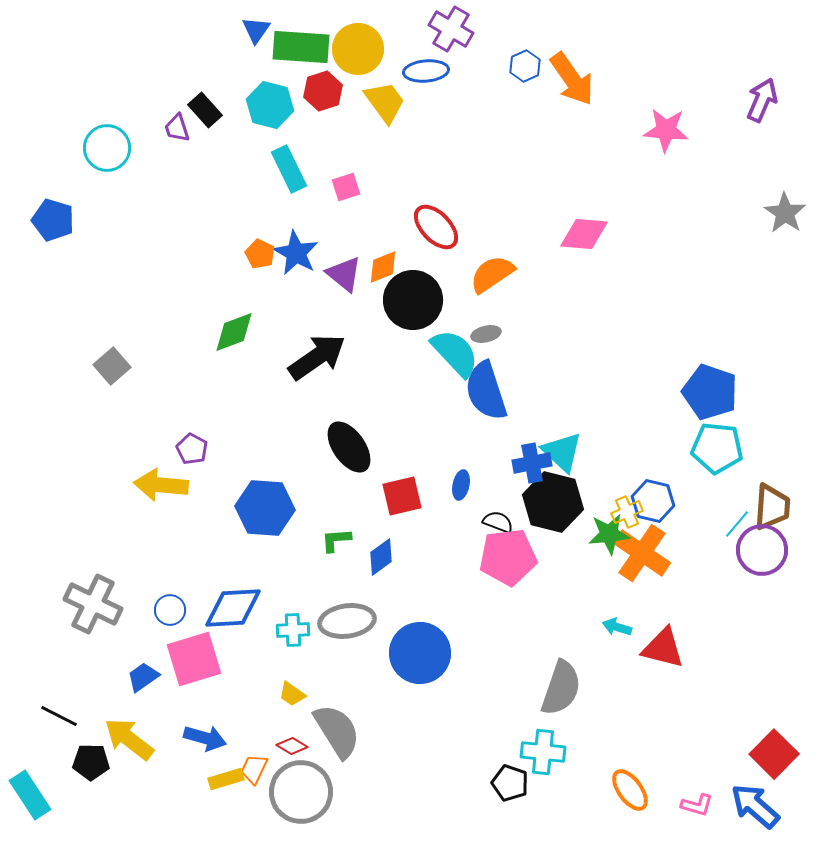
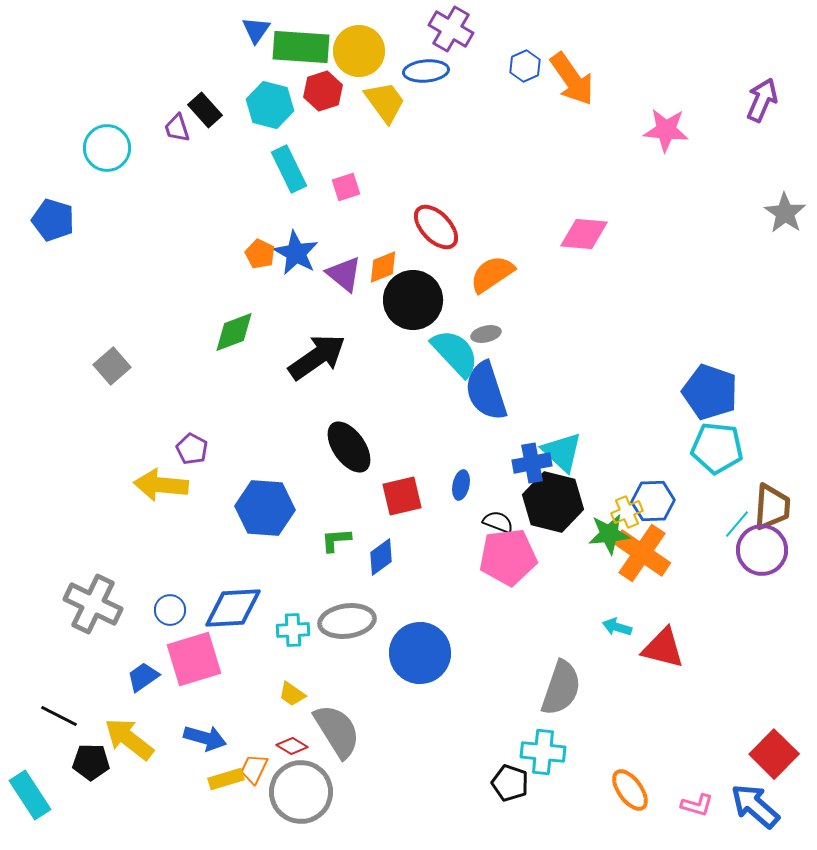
yellow circle at (358, 49): moved 1 px right, 2 px down
blue hexagon at (653, 501): rotated 15 degrees counterclockwise
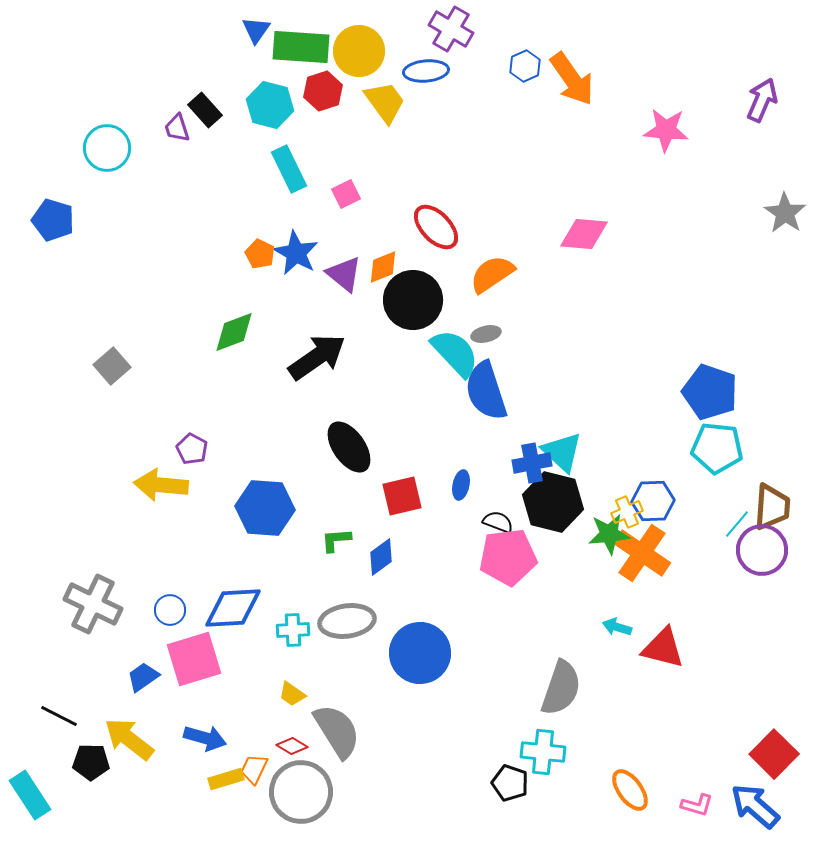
pink square at (346, 187): moved 7 px down; rotated 8 degrees counterclockwise
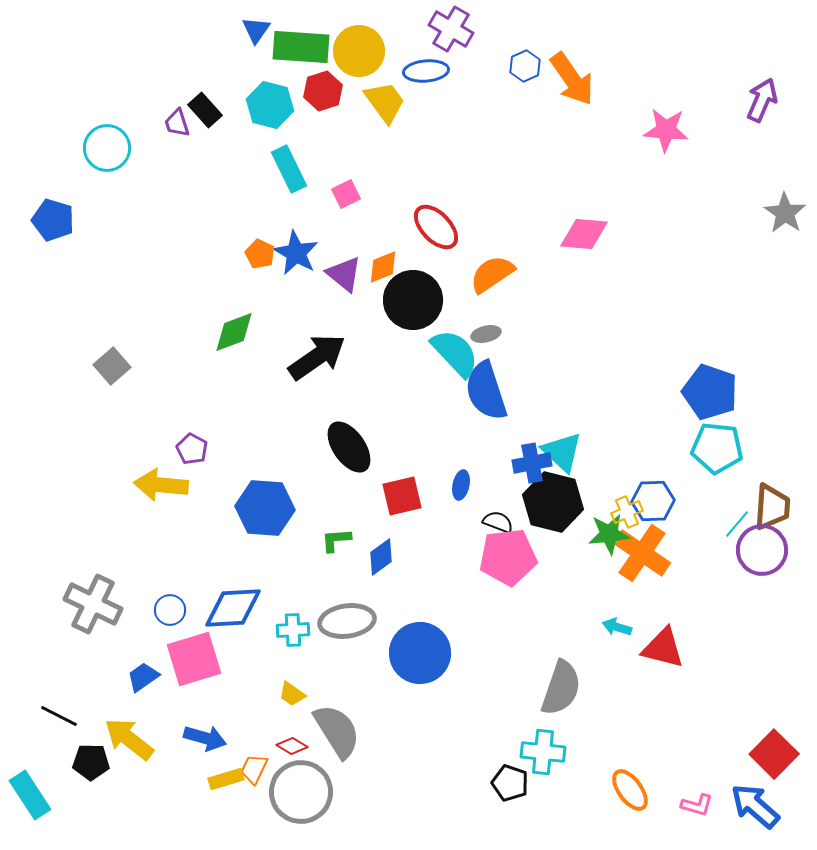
purple trapezoid at (177, 128): moved 5 px up
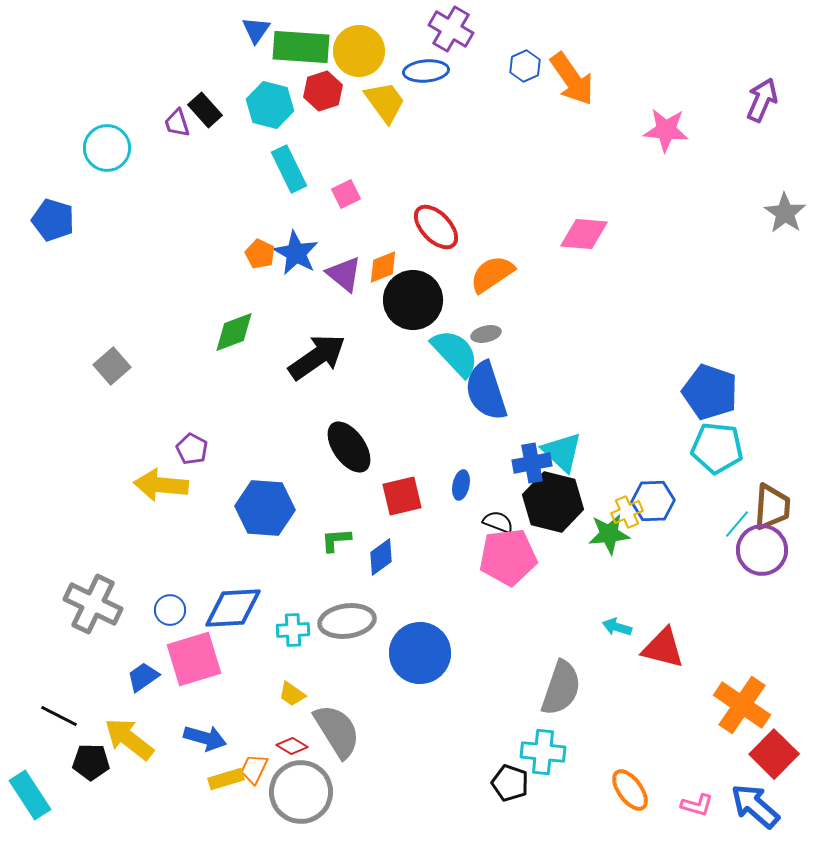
orange cross at (642, 553): moved 100 px right, 152 px down
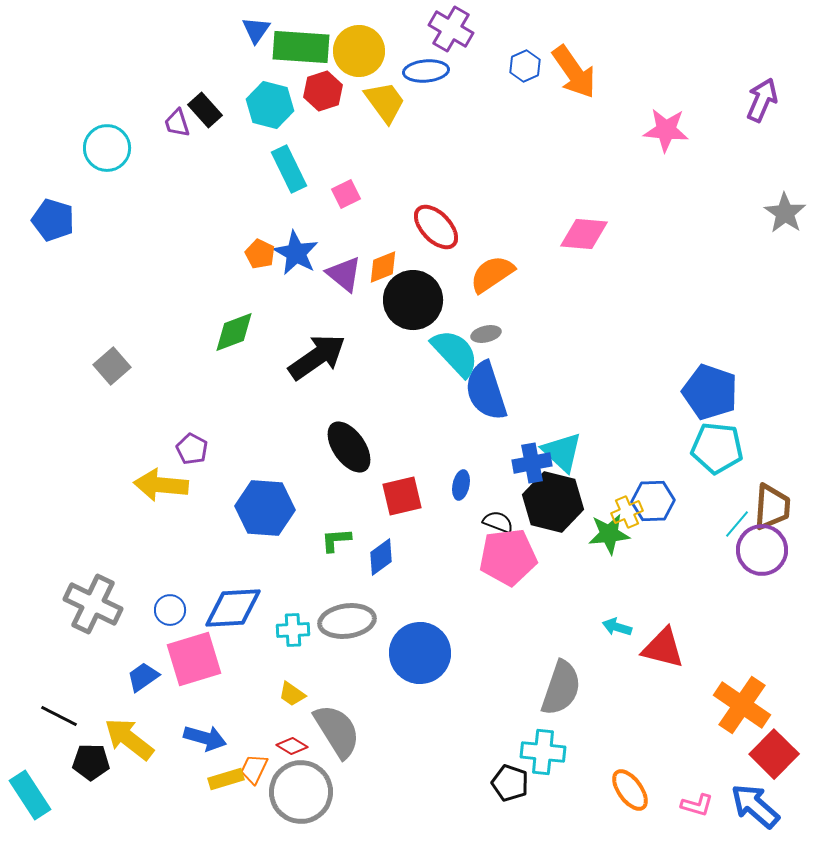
orange arrow at (572, 79): moved 2 px right, 7 px up
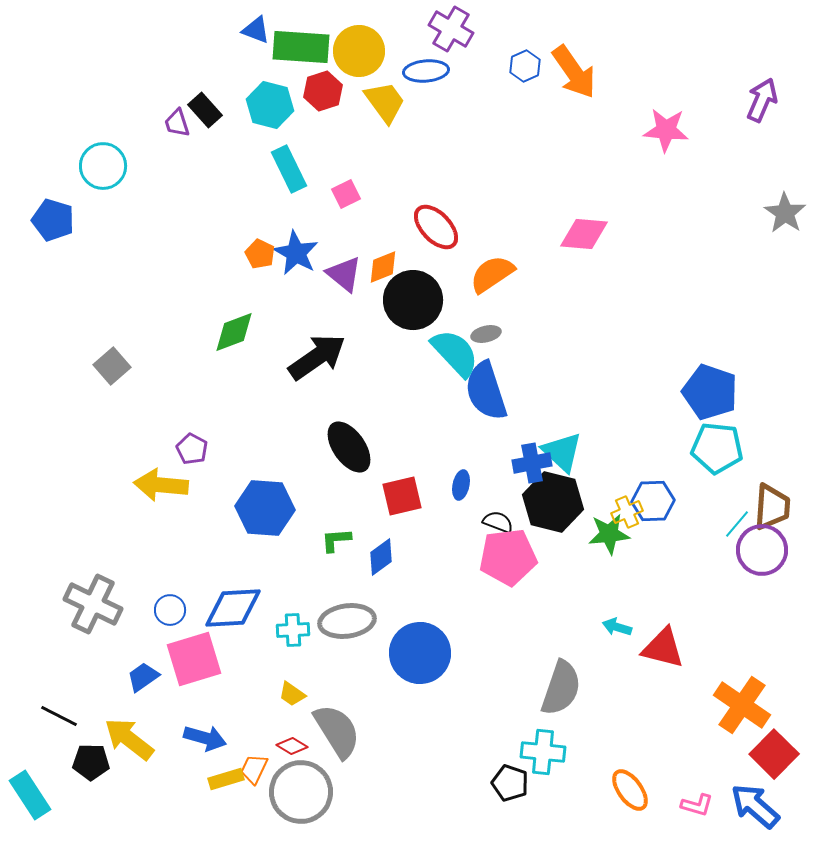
blue triangle at (256, 30): rotated 44 degrees counterclockwise
cyan circle at (107, 148): moved 4 px left, 18 px down
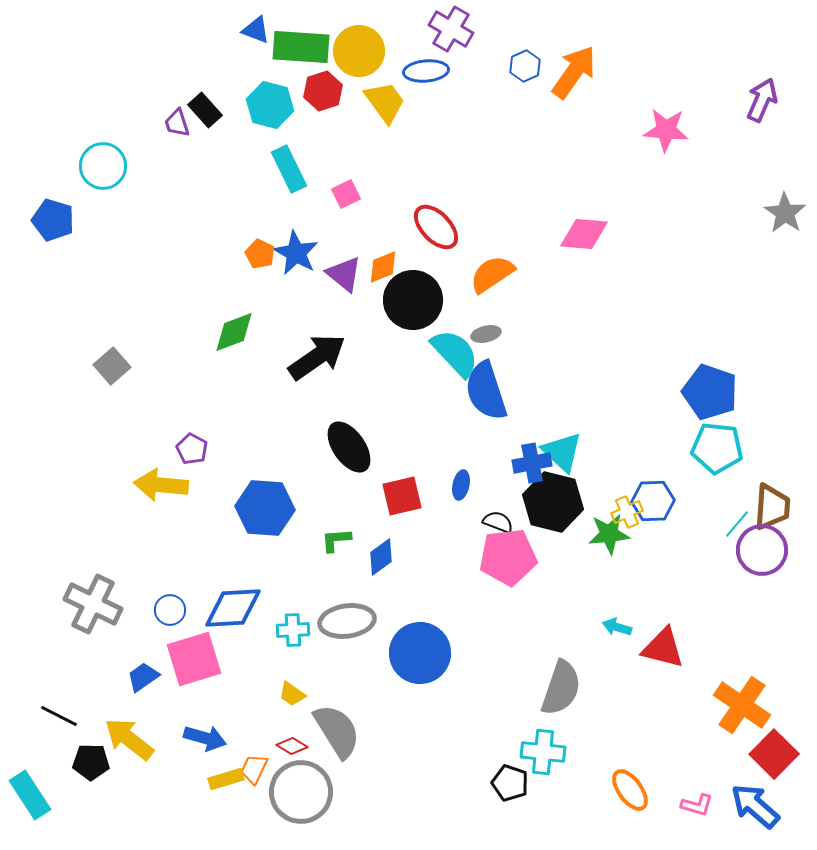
orange arrow at (574, 72): rotated 110 degrees counterclockwise
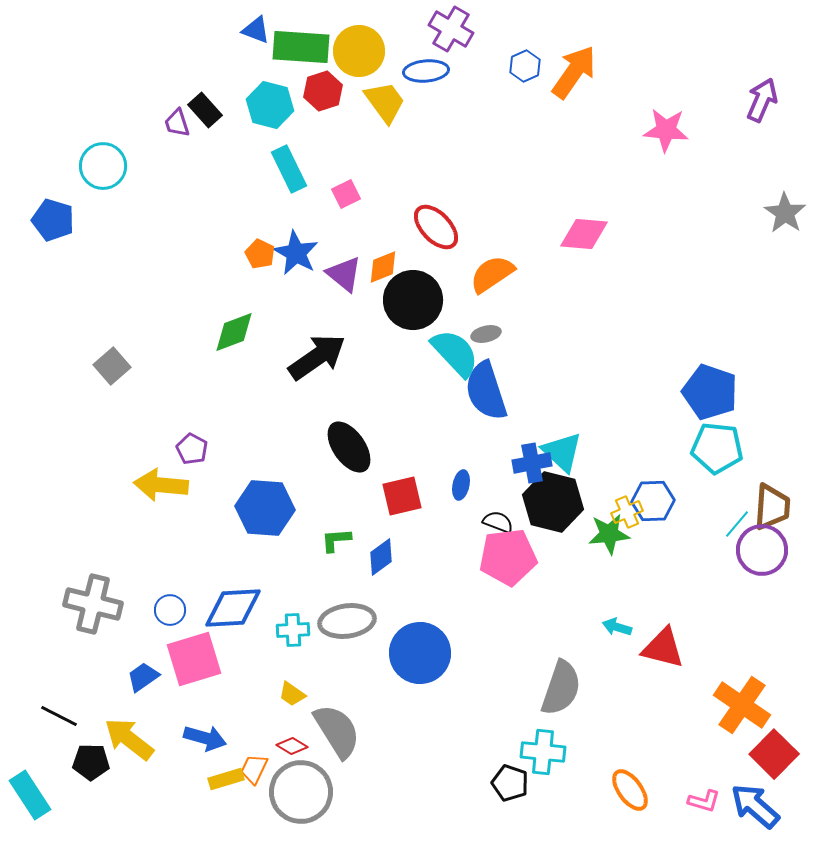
gray cross at (93, 604): rotated 12 degrees counterclockwise
pink L-shape at (697, 805): moved 7 px right, 4 px up
